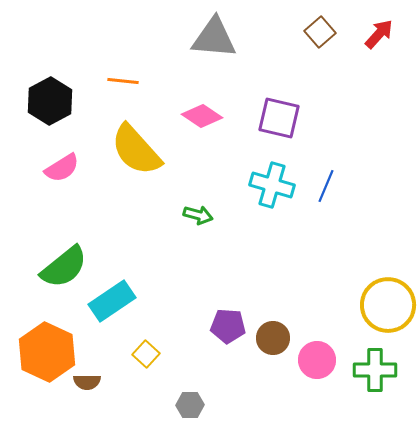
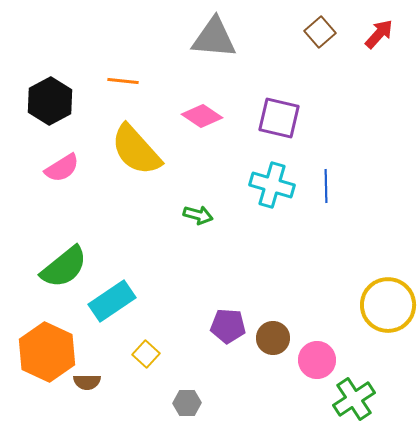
blue line: rotated 24 degrees counterclockwise
green cross: moved 21 px left, 29 px down; rotated 33 degrees counterclockwise
gray hexagon: moved 3 px left, 2 px up
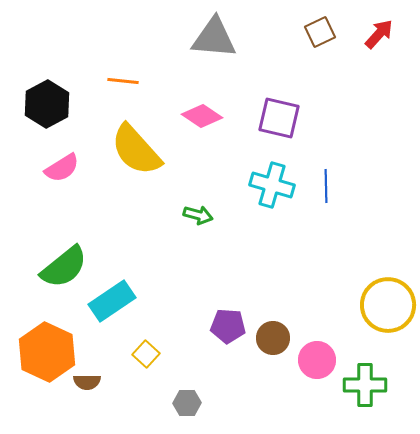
brown square: rotated 16 degrees clockwise
black hexagon: moved 3 px left, 3 px down
green cross: moved 11 px right, 14 px up; rotated 33 degrees clockwise
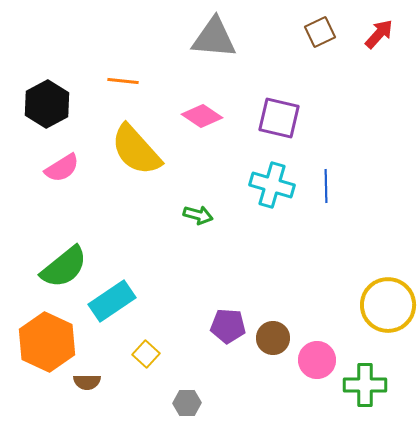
orange hexagon: moved 10 px up
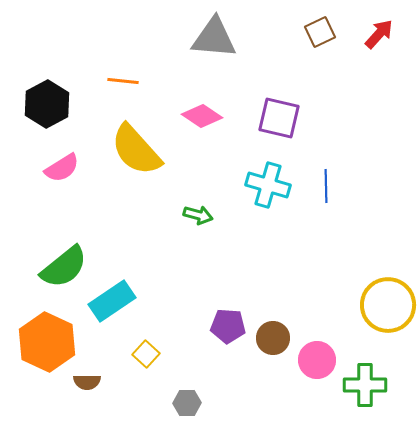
cyan cross: moved 4 px left
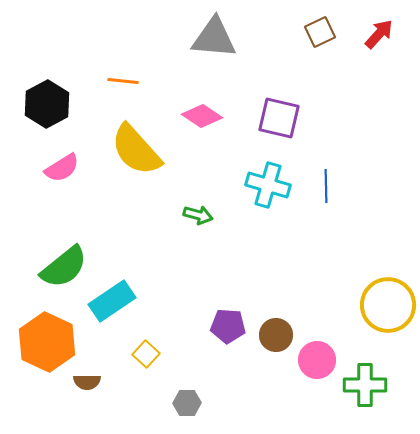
brown circle: moved 3 px right, 3 px up
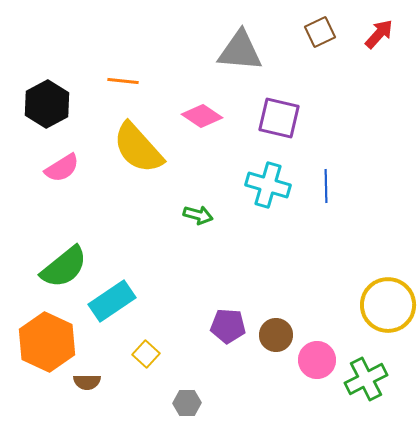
gray triangle: moved 26 px right, 13 px down
yellow semicircle: moved 2 px right, 2 px up
green cross: moved 1 px right, 6 px up; rotated 27 degrees counterclockwise
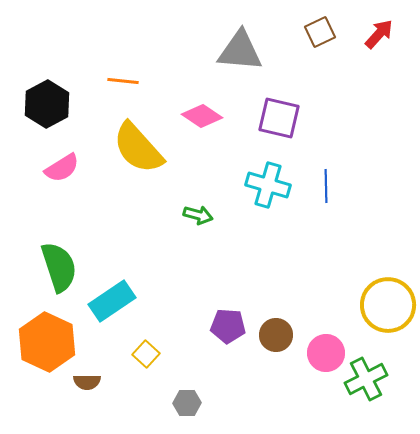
green semicircle: moved 5 px left; rotated 69 degrees counterclockwise
pink circle: moved 9 px right, 7 px up
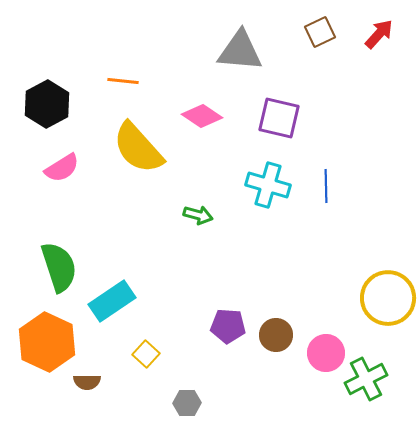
yellow circle: moved 7 px up
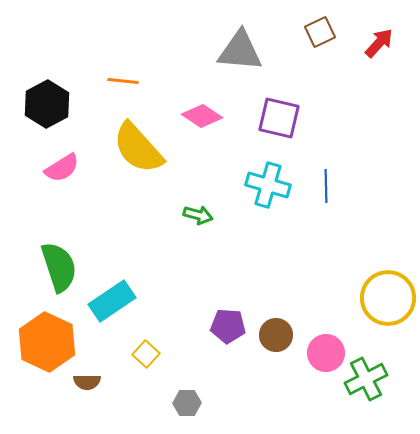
red arrow: moved 9 px down
